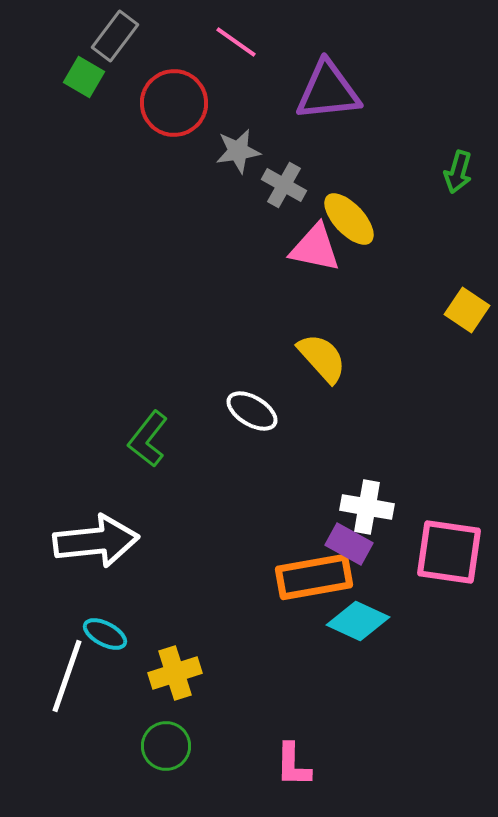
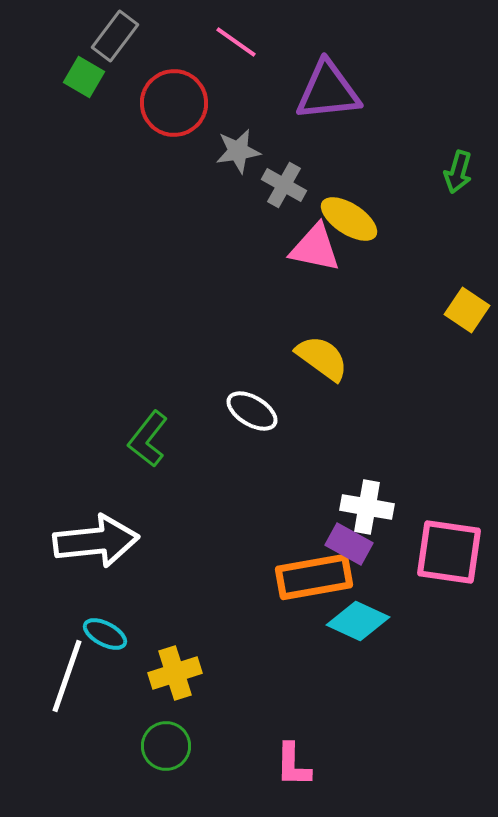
yellow ellipse: rotated 14 degrees counterclockwise
yellow semicircle: rotated 12 degrees counterclockwise
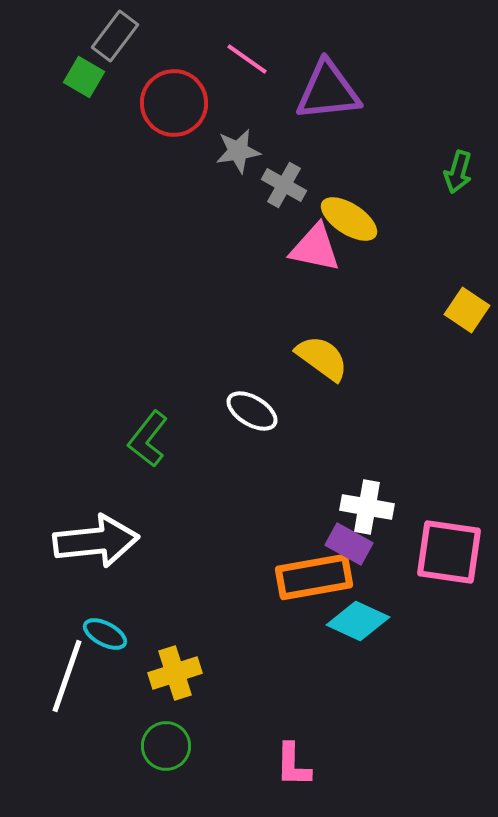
pink line: moved 11 px right, 17 px down
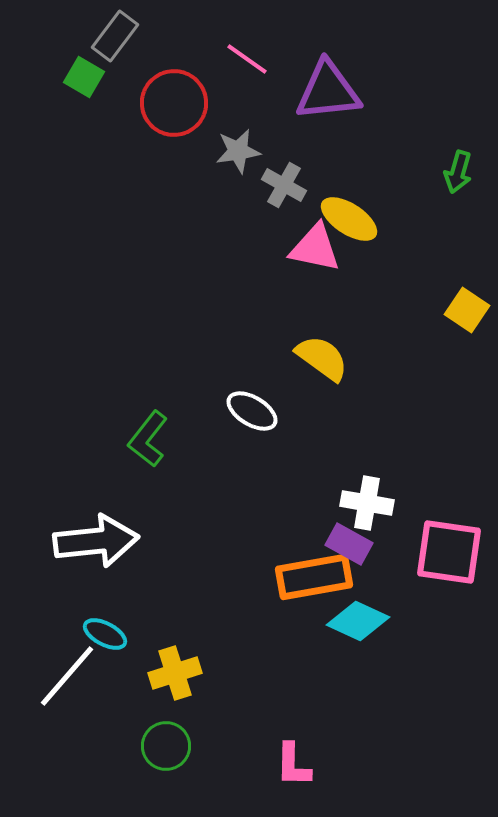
white cross: moved 4 px up
white line: rotated 22 degrees clockwise
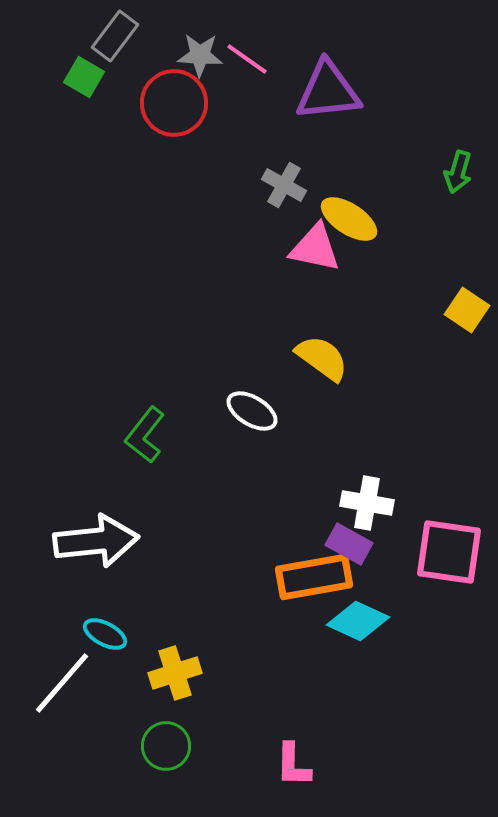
gray star: moved 38 px left, 96 px up; rotated 12 degrees clockwise
green L-shape: moved 3 px left, 4 px up
white line: moved 5 px left, 7 px down
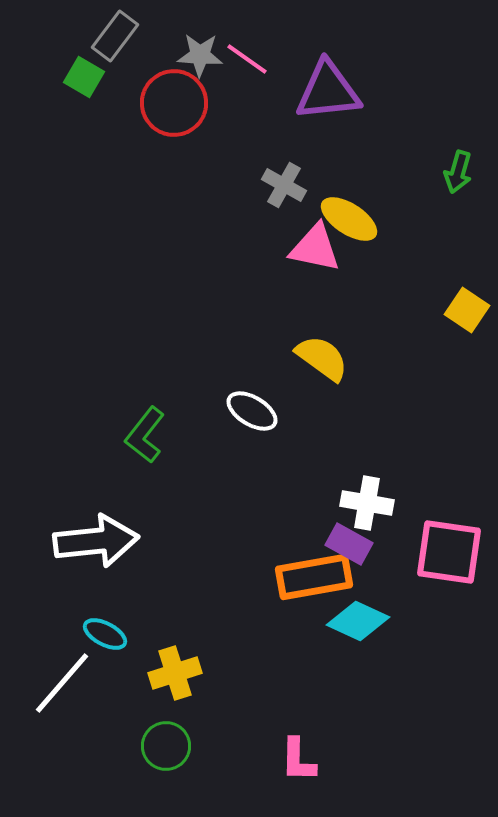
pink L-shape: moved 5 px right, 5 px up
